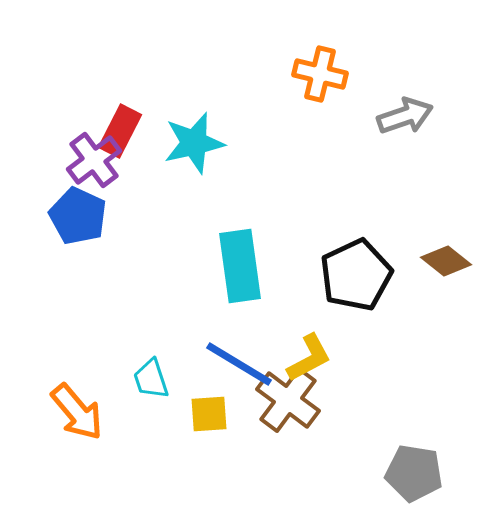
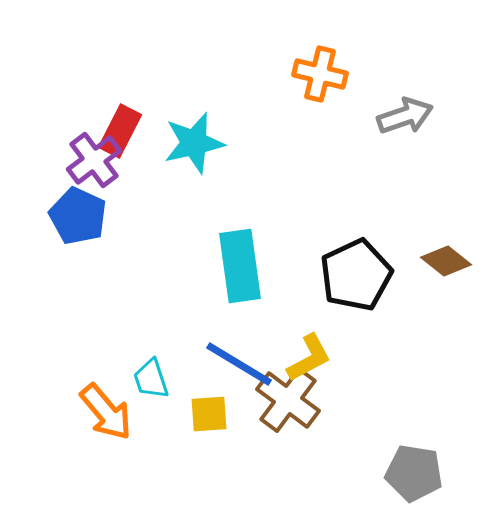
orange arrow: moved 29 px right
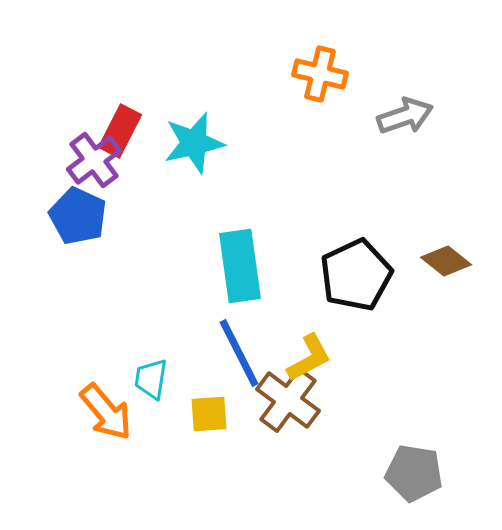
blue line: moved 11 px up; rotated 32 degrees clockwise
cyan trapezoid: rotated 27 degrees clockwise
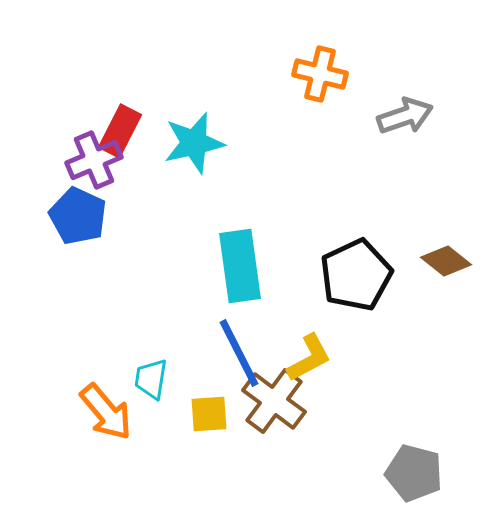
purple cross: rotated 14 degrees clockwise
brown cross: moved 14 px left, 1 px down
gray pentagon: rotated 6 degrees clockwise
